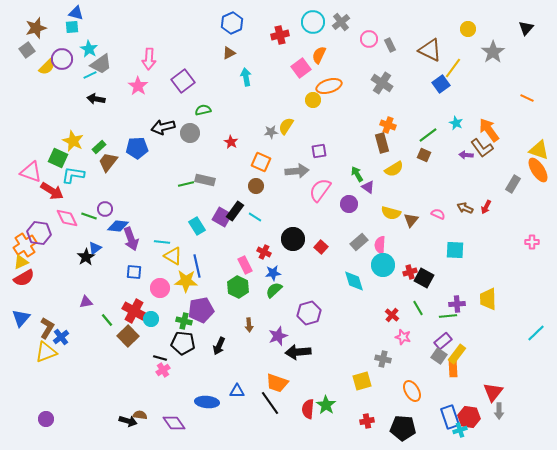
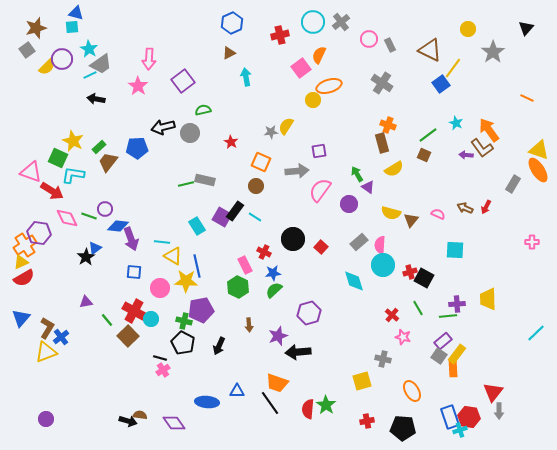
black pentagon at (183, 343): rotated 20 degrees clockwise
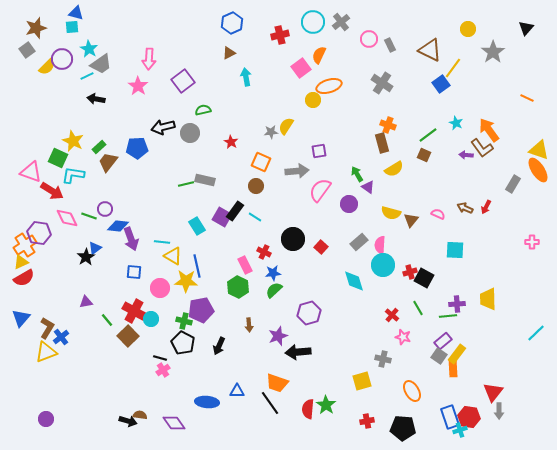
cyan line at (90, 75): moved 3 px left, 1 px down
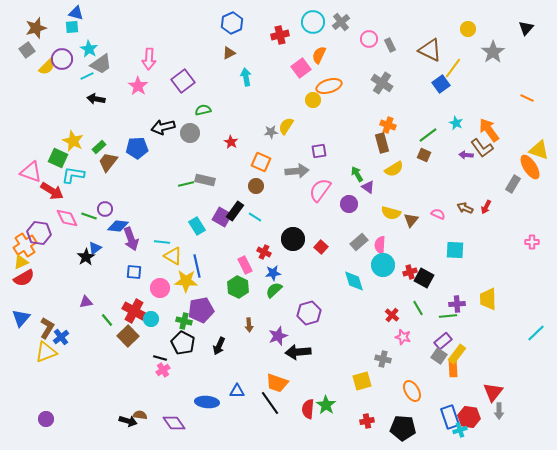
orange ellipse at (538, 170): moved 8 px left, 3 px up
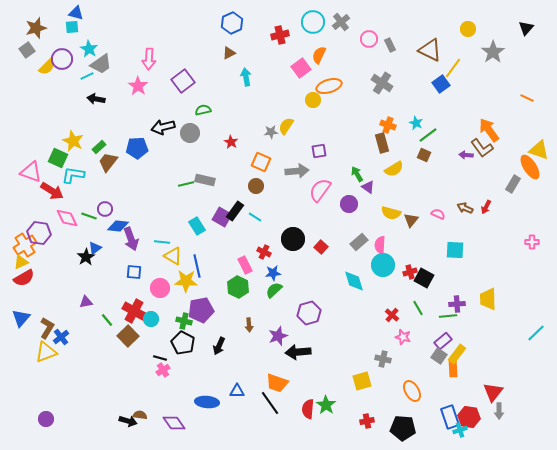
cyan star at (456, 123): moved 40 px left
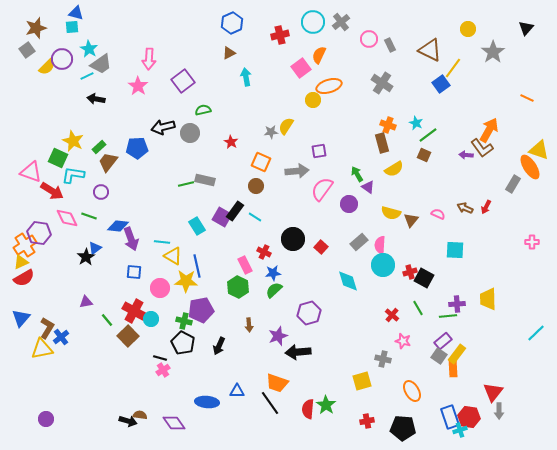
orange arrow at (489, 130): rotated 65 degrees clockwise
pink semicircle at (320, 190): moved 2 px right, 1 px up
purple circle at (105, 209): moved 4 px left, 17 px up
cyan diamond at (354, 281): moved 6 px left
pink star at (403, 337): moved 4 px down
yellow triangle at (46, 352): moved 4 px left, 3 px up; rotated 10 degrees clockwise
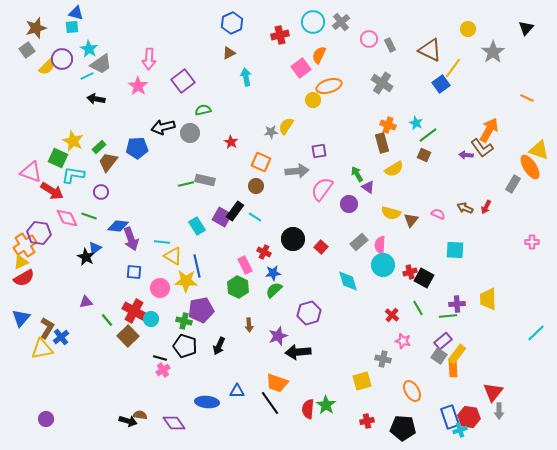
black star at (86, 257): rotated 12 degrees counterclockwise
black pentagon at (183, 343): moved 2 px right, 3 px down; rotated 10 degrees counterclockwise
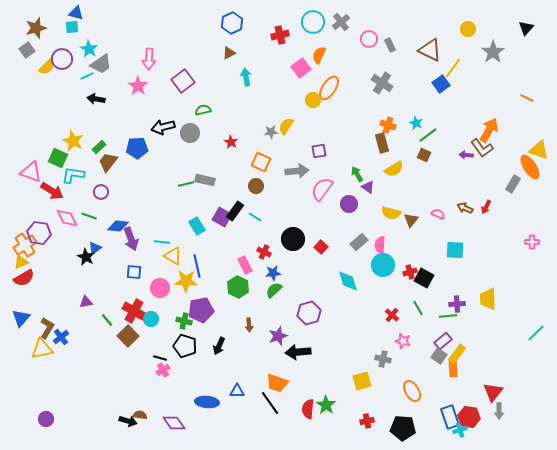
orange ellipse at (329, 86): moved 2 px down; rotated 40 degrees counterclockwise
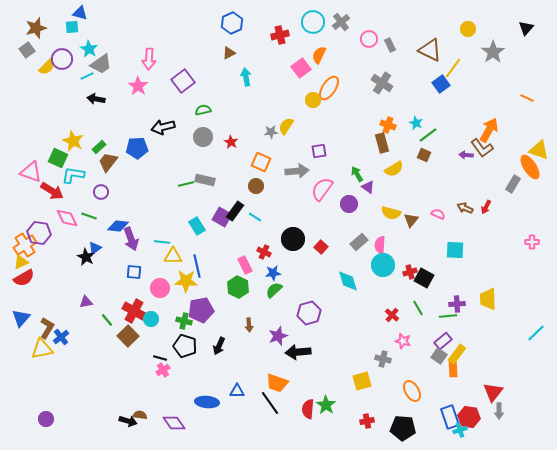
blue triangle at (76, 13): moved 4 px right
gray circle at (190, 133): moved 13 px right, 4 px down
yellow triangle at (173, 256): rotated 30 degrees counterclockwise
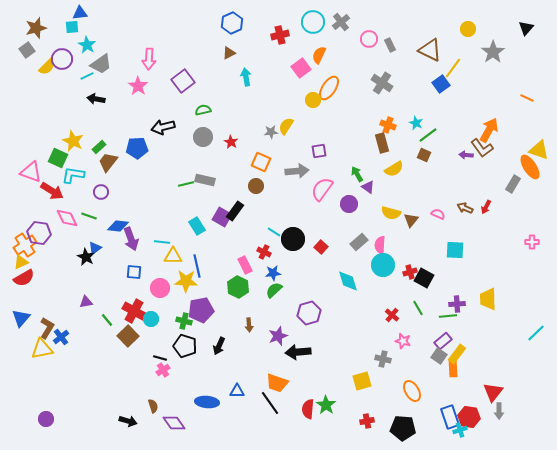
blue triangle at (80, 13): rotated 21 degrees counterclockwise
cyan star at (89, 49): moved 2 px left, 4 px up
cyan line at (255, 217): moved 19 px right, 15 px down
brown semicircle at (140, 415): moved 13 px right, 9 px up; rotated 64 degrees clockwise
